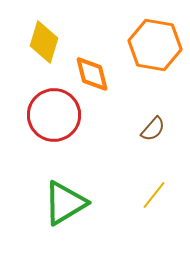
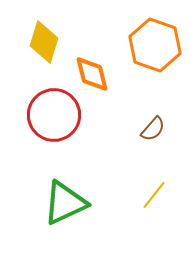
orange hexagon: rotated 9 degrees clockwise
green triangle: rotated 6 degrees clockwise
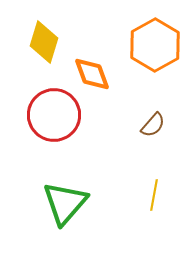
orange hexagon: rotated 12 degrees clockwise
orange diamond: rotated 6 degrees counterclockwise
brown semicircle: moved 4 px up
yellow line: rotated 28 degrees counterclockwise
green triangle: rotated 24 degrees counterclockwise
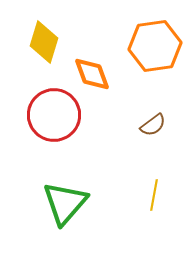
orange hexagon: moved 1 px down; rotated 21 degrees clockwise
brown semicircle: rotated 12 degrees clockwise
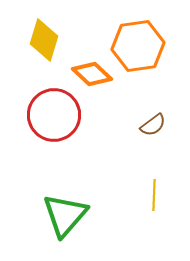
yellow diamond: moved 2 px up
orange hexagon: moved 17 px left
orange diamond: rotated 27 degrees counterclockwise
yellow line: rotated 8 degrees counterclockwise
green triangle: moved 12 px down
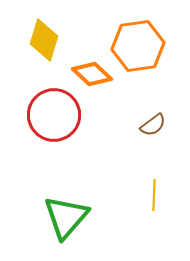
green triangle: moved 1 px right, 2 px down
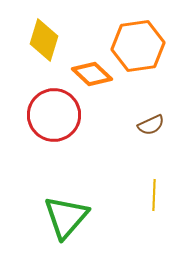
brown semicircle: moved 2 px left; rotated 12 degrees clockwise
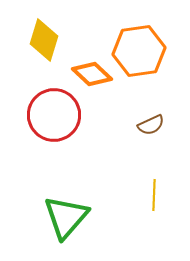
orange hexagon: moved 1 px right, 5 px down
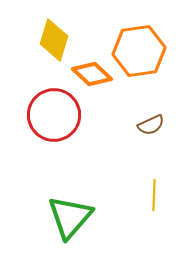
yellow diamond: moved 10 px right
green triangle: moved 4 px right
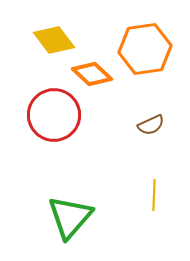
yellow diamond: rotated 54 degrees counterclockwise
orange hexagon: moved 6 px right, 2 px up
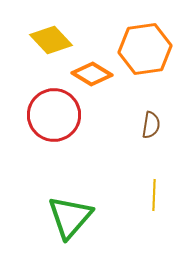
yellow diamond: moved 3 px left; rotated 6 degrees counterclockwise
orange diamond: rotated 12 degrees counterclockwise
brown semicircle: rotated 56 degrees counterclockwise
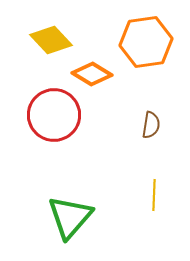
orange hexagon: moved 1 px right, 7 px up
